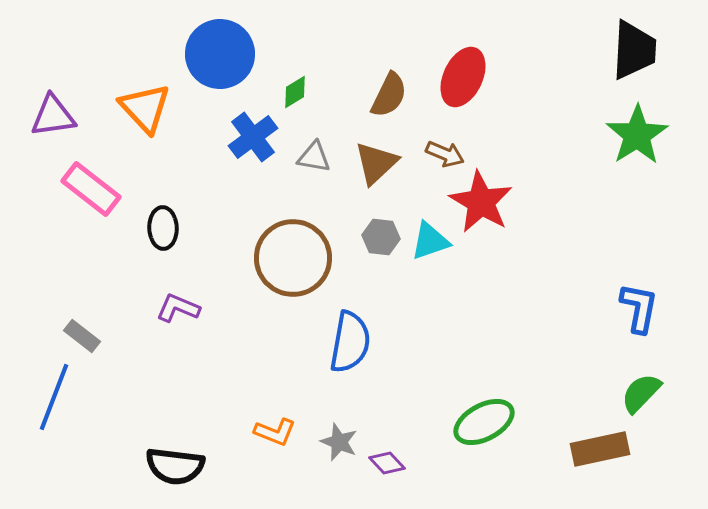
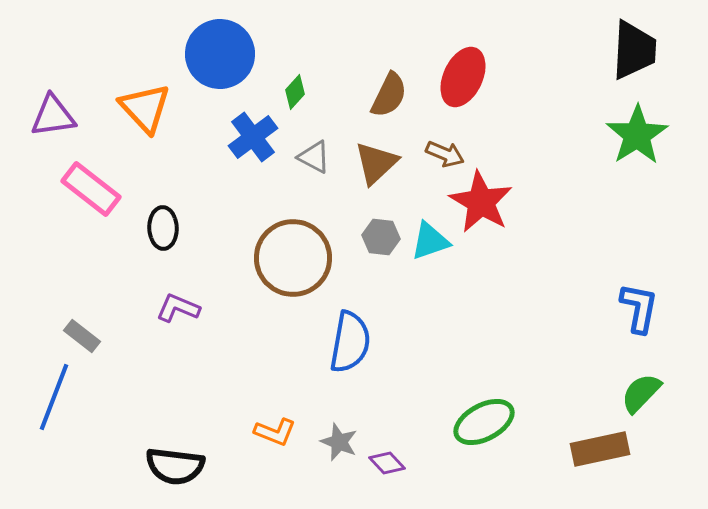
green diamond: rotated 16 degrees counterclockwise
gray triangle: rotated 18 degrees clockwise
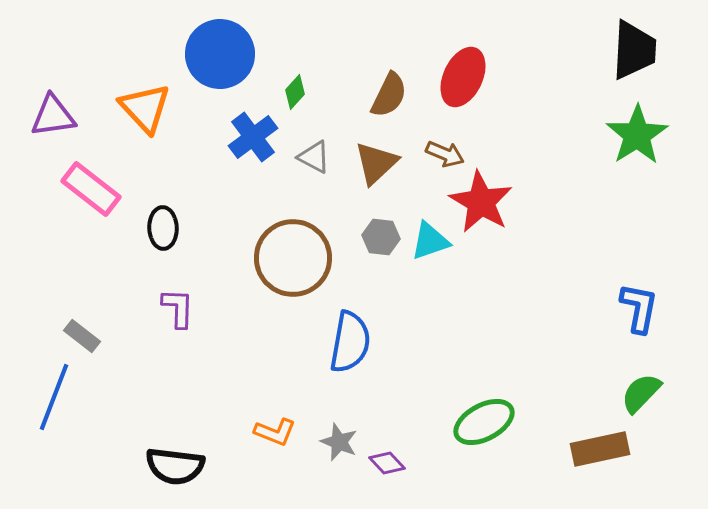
purple L-shape: rotated 69 degrees clockwise
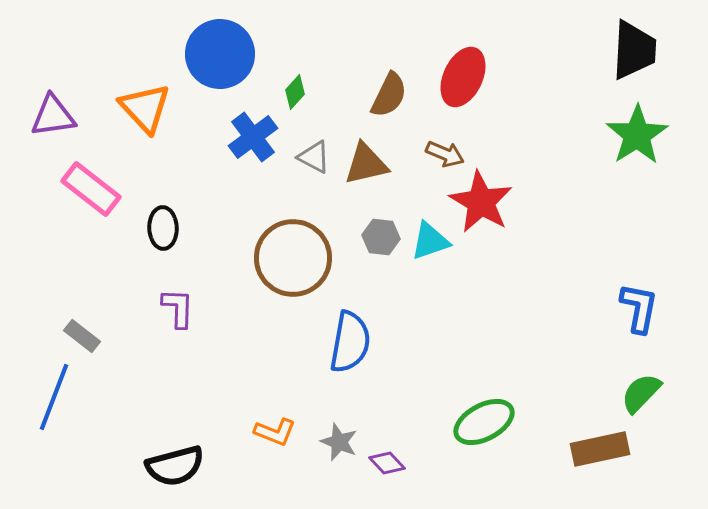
brown triangle: moved 10 px left, 1 px down; rotated 30 degrees clockwise
black semicircle: rotated 22 degrees counterclockwise
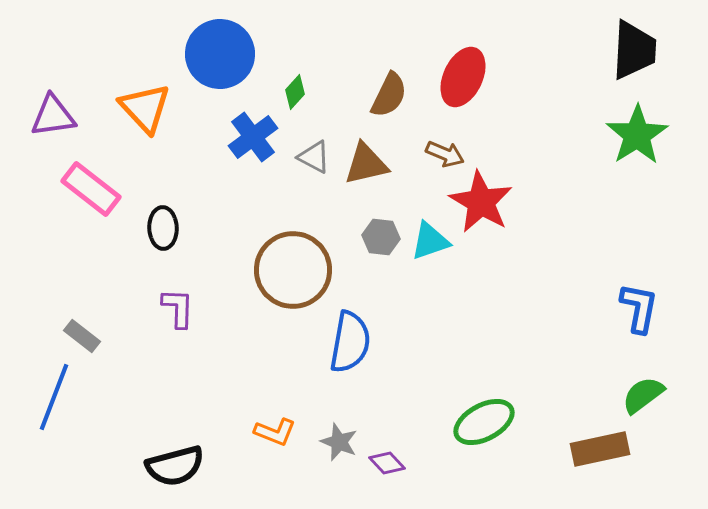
brown circle: moved 12 px down
green semicircle: moved 2 px right, 2 px down; rotated 9 degrees clockwise
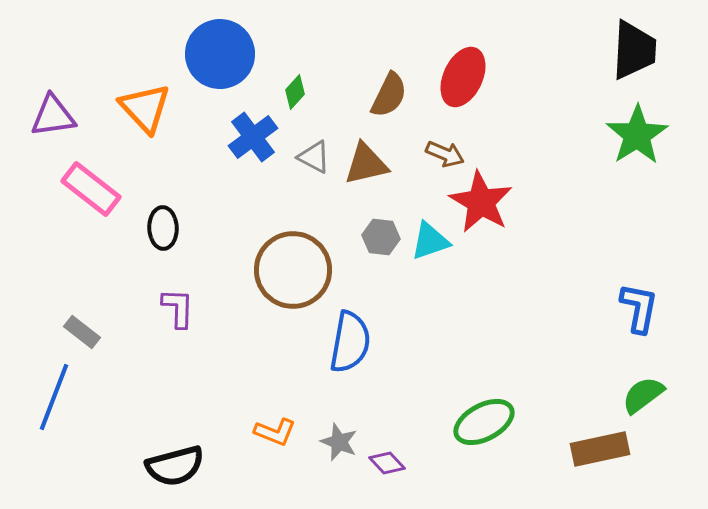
gray rectangle: moved 4 px up
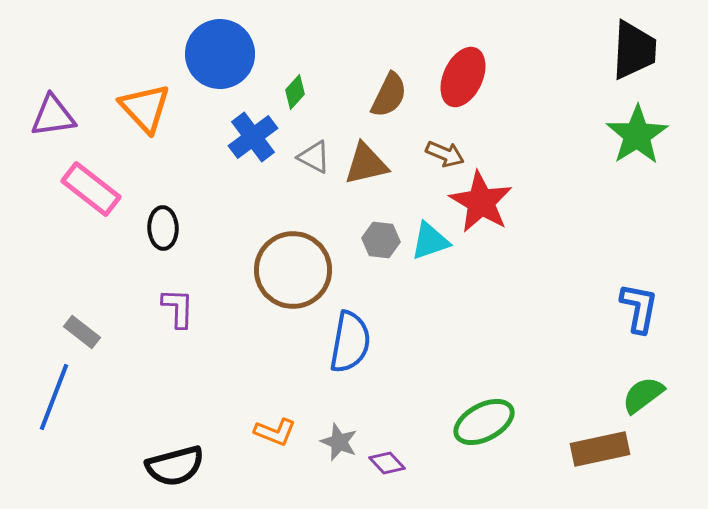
gray hexagon: moved 3 px down
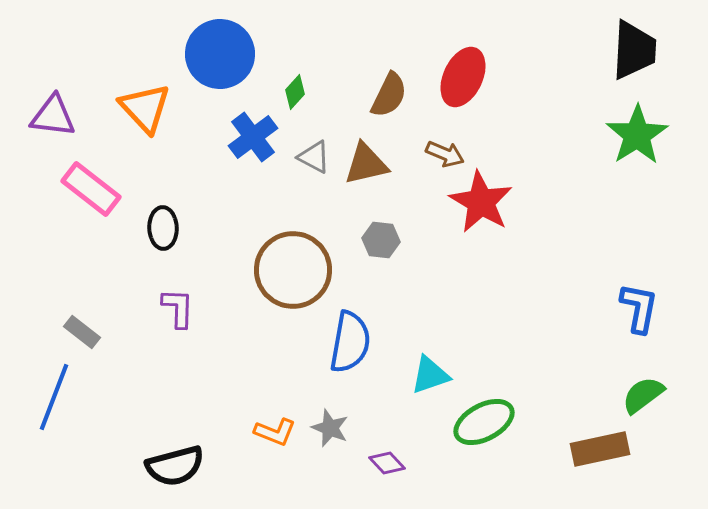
purple triangle: rotated 15 degrees clockwise
cyan triangle: moved 134 px down
gray star: moved 9 px left, 14 px up
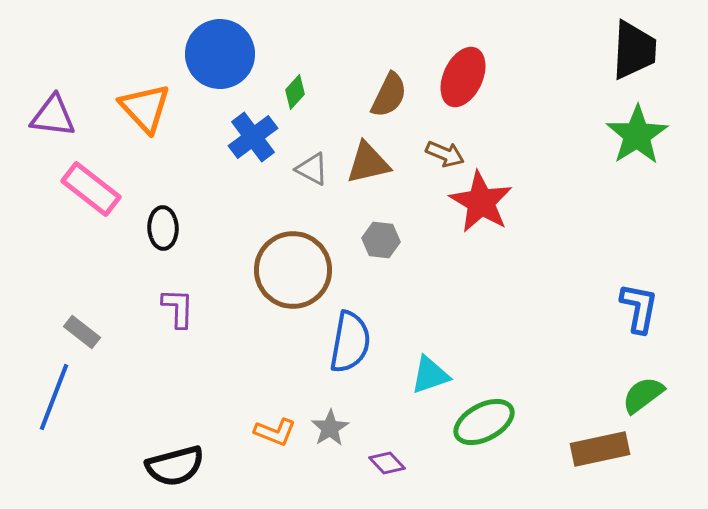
gray triangle: moved 2 px left, 12 px down
brown triangle: moved 2 px right, 1 px up
gray star: rotated 18 degrees clockwise
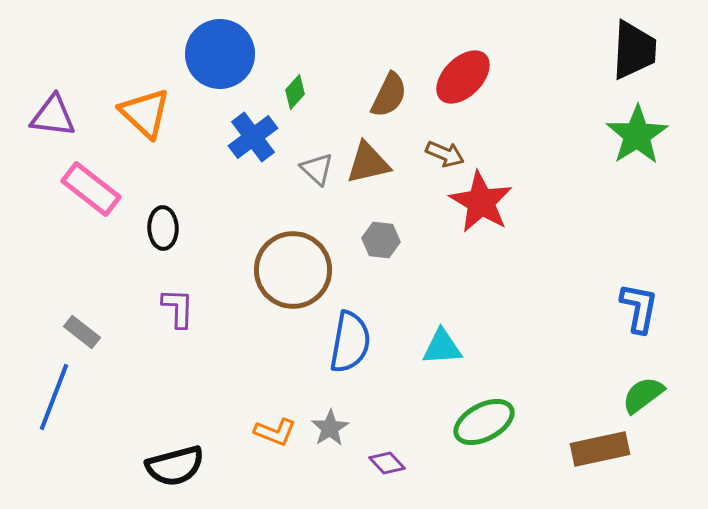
red ellipse: rotated 20 degrees clockwise
orange triangle: moved 5 px down; rotated 4 degrees counterclockwise
gray triangle: moved 5 px right; rotated 15 degrees clockwise
cyan triangle: moved 12 px right, 28 px up; rotated 15 degrees clockwise
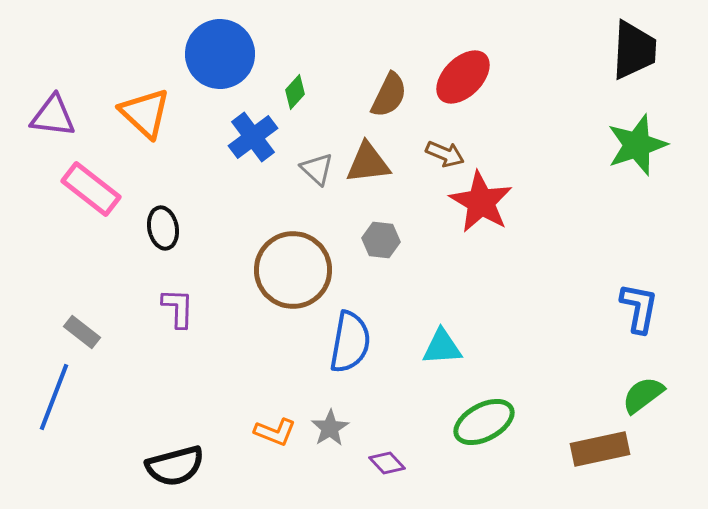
green star: moved 10 px down; rotated 14 degrees clockwise
brown triangle: rotated 6 degrees clockwise
black ellipse: rotated 9 degrees counterclockwise
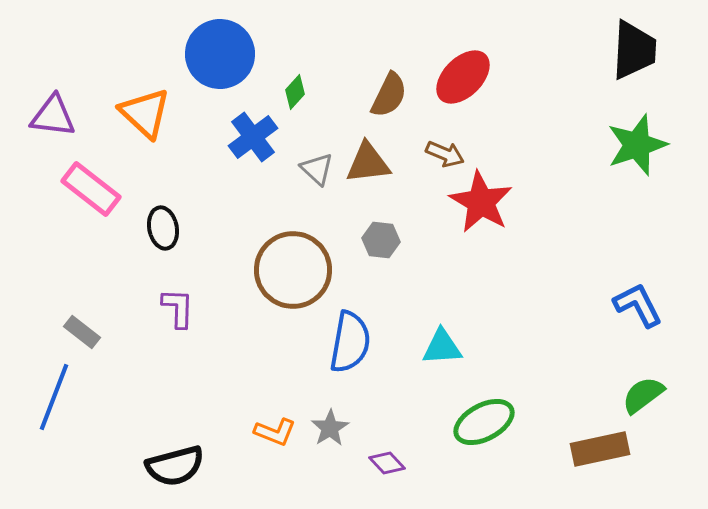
blue L-shape: moved 1 px left, 3 px up; rotated 38 degrees counterclockwise
